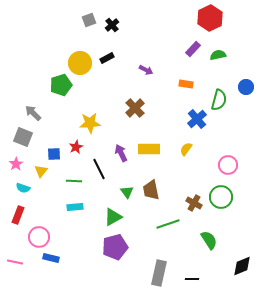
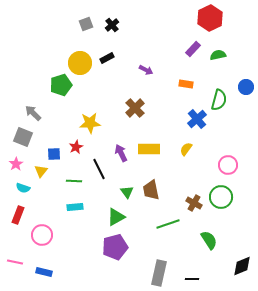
gray square at (89, 20): moved 3 px left, 4 px down
green triangle at (113, 217): moved 3 px right
pink circle at (39, 237): moved 3 px right, 2 px up
blue rectangle at (51, 258): moved 7 px left, 14 px down
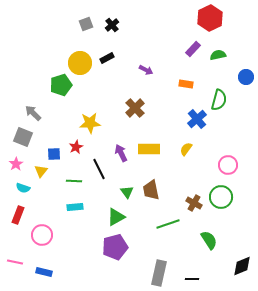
blue circle at (246, 87): moved 10 px up
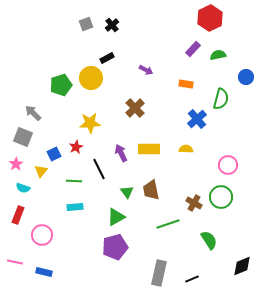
yellow circle at (80, 63): moved 11 px right, 15 px down
green semicircle at (219, 100): moved 2 px right, 1 px up
yellow semicircle at (186, 149): rotated 56 degrees clockwise
blue square at (54, 154): rotated 24 degrees counterclockwise
black line at (192, 279): rotated 24 degrees counterclockwise
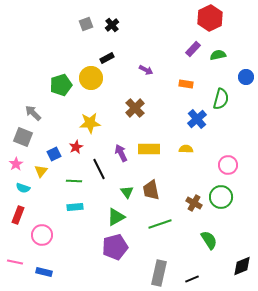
green line at (168, 224): moved 8 px left
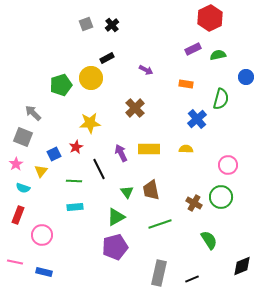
purple rectangle at (193, 49): rotated 21 degrees clockwise
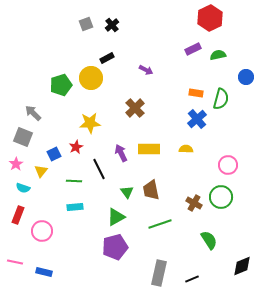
orange rectangle at (186, 84): moved 10 px right, 9 px down
pink circle at (42, 235): moved 4 px up
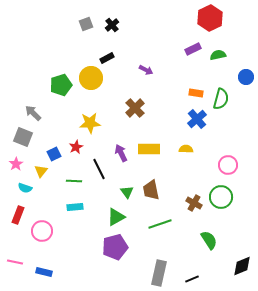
cyan semicircle at (23, 188): moved 2 px right
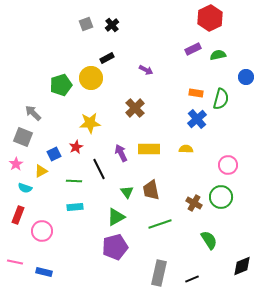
yellow triangle at (41, 171): rotated 24 degrees clockwise
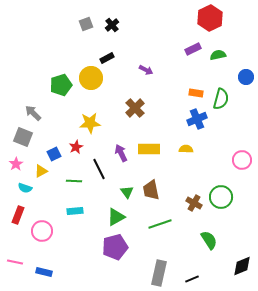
blue cross at (197, 119): rotated 18 degrees clockwise
pink circle at (228, 165): moved 14 px right, 5 px up
cyan rectangle at (75, 207): moved 4 px down
